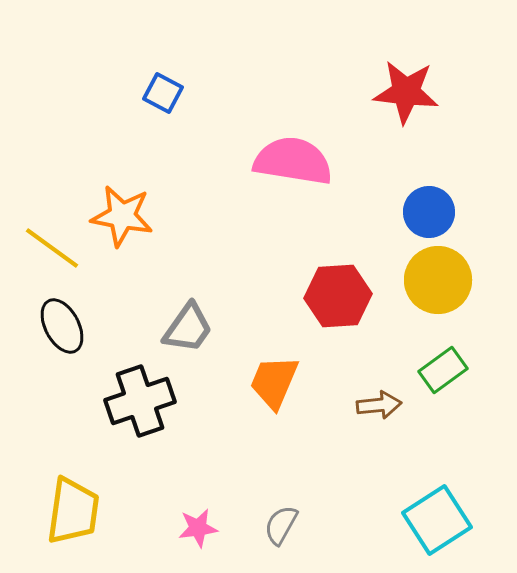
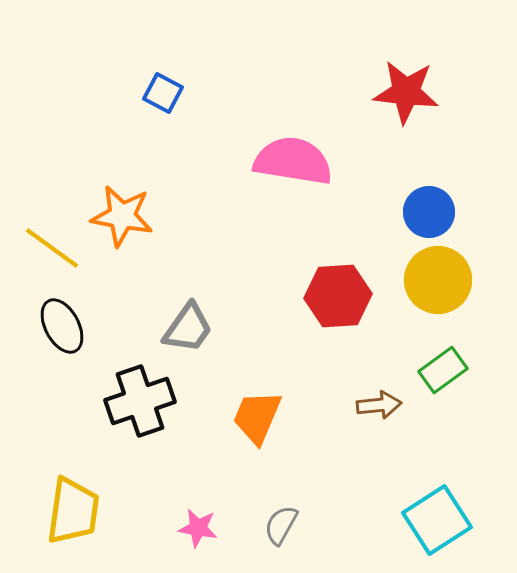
orange trapezoid: moved 17 px left, 35 px down
pink star: rotated 18 degrees clockwise
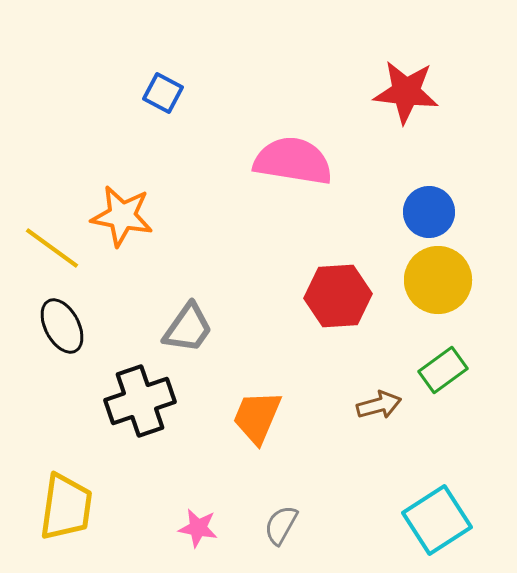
brown arrow: rotated 9 degrees counterclockwise
yellow trapezoid: moved 7 px left, 4 px up
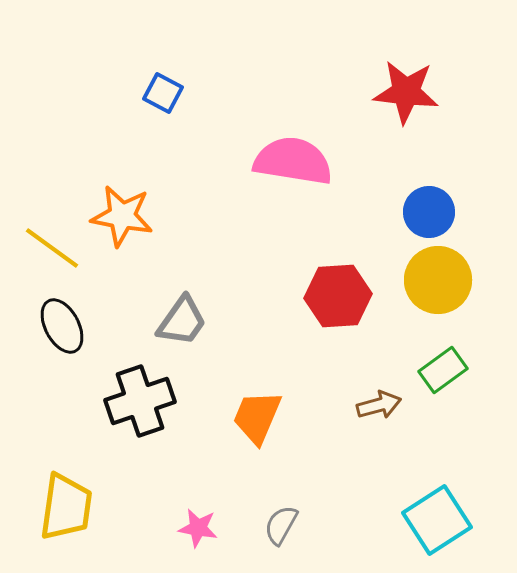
gray trapezoid: moved 6 px left, 7 px up
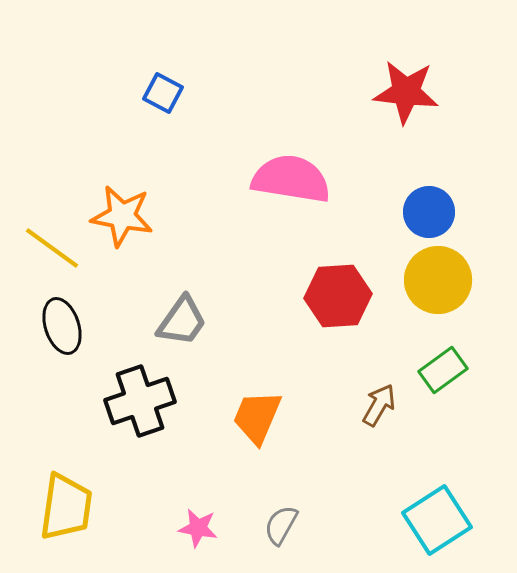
pink semicircle: moved 2 px left, 18 px down
black ellipse: rotated 10 degrees clockwise
brown arrow: rotated 45 degrees counterclockwise
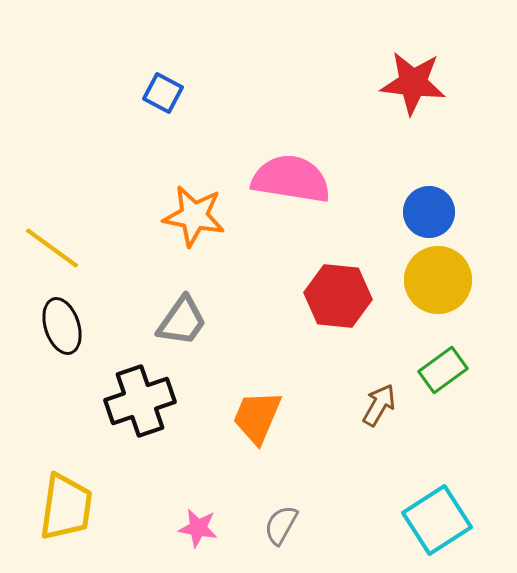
red star: moved 7 px right, 9 px up
orange star: moved 72 px right
red hexagon: rotated 10 degrees clockwise
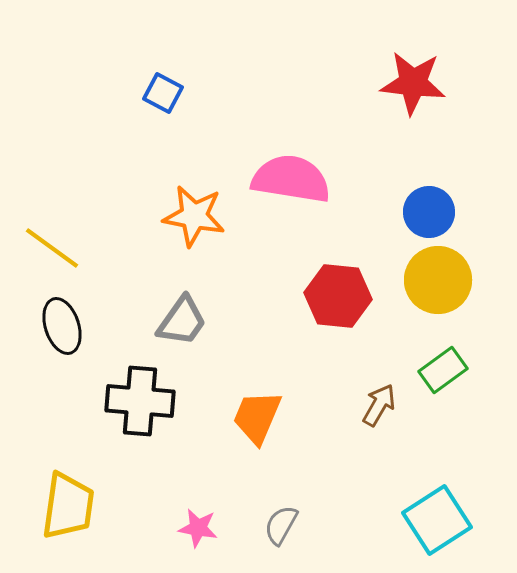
black cross: rotated 24 degrees clockwise
yellow trapezoid: moved 2 px right, 1 px up
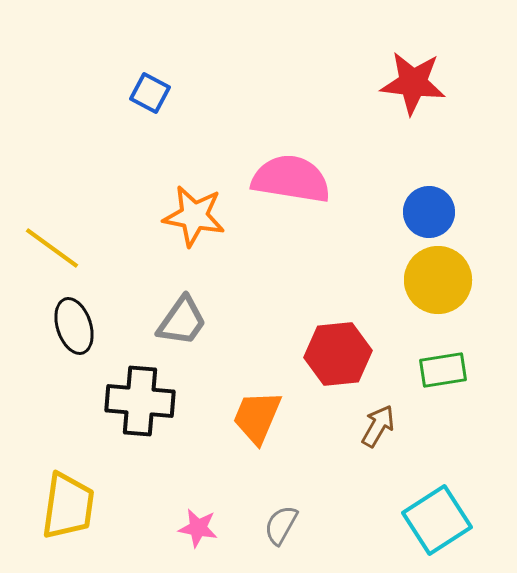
blue square: moved 13 px left
red hexagon: moved 58 px down; rotated 12 degrees counterclockwise
black ellipse: moved 12 px right
green rectangle: rotated 27 degrees clockwise
brown arrow: moved 1 px left, 21 px down
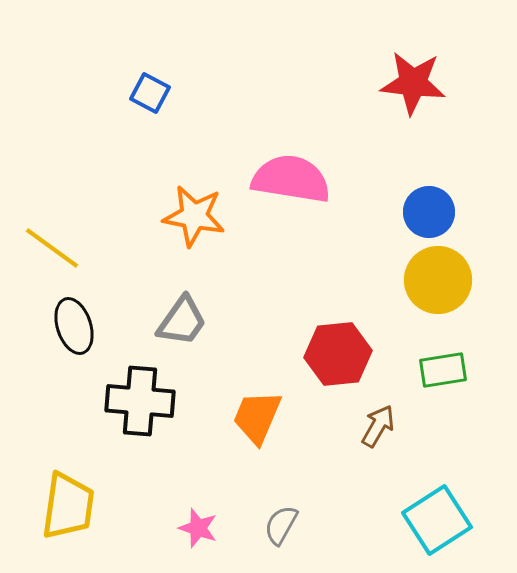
pink star: rotated 9 degrees clockwise
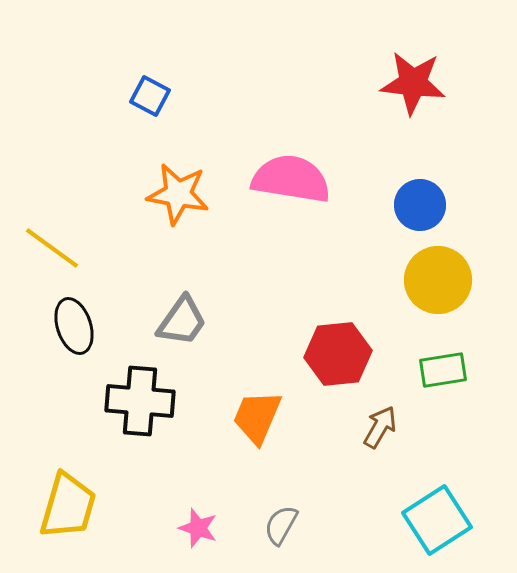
blue square: moved 3 px down
blue circle: moved 9 px left, 7 px up
orange star: moved 16 px left, 22 px up
brown arrow: moved 2 px right, 1 px down
yellow trapezoid: rotated 8 degrees clockwise
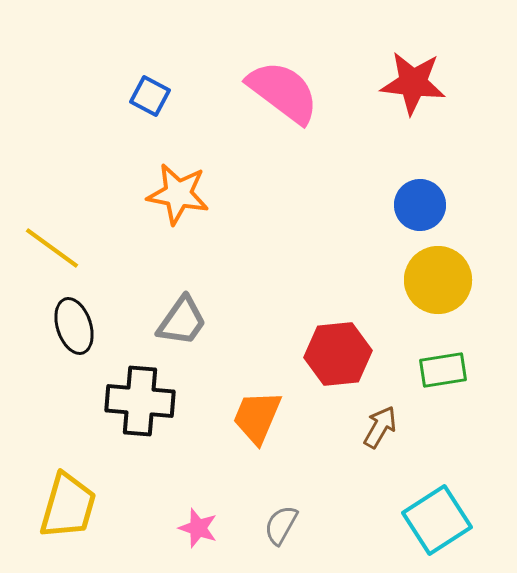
pink semicircle: moved 8 px left, 87 px up; rotated 28 degrees clockwise
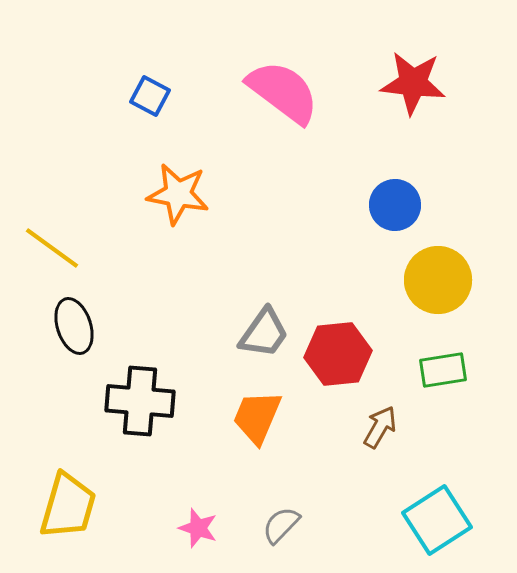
blue circle: moved 25 px left
gray trapezoid: moved 82 px right, 12 px down
gray semicircle: rotated 15 degrees clockwise
